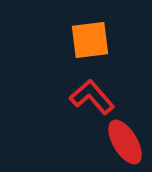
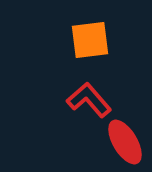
red L-shape: moved 3 px left, 3 px down
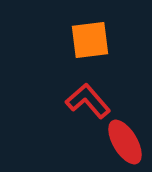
red L-shape: moved 1 px left, 1 px down
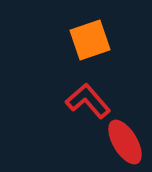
orange square: rotated 12 degrees counterclockwise
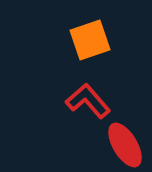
red ellipse: moved 3 px down
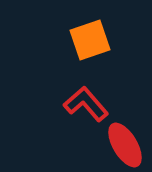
red L-shape: moved 2 px left, 3 px down
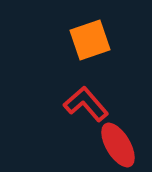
red ellipse: moved 7 px left
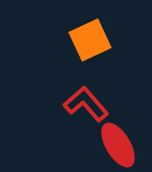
orange square: rotated 6 degrees counterclockwise
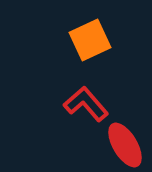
red ellipse: moved 7 px right
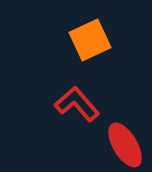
red L-shape: moved 9 px left
